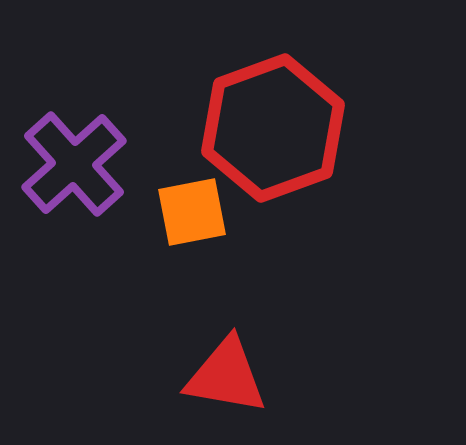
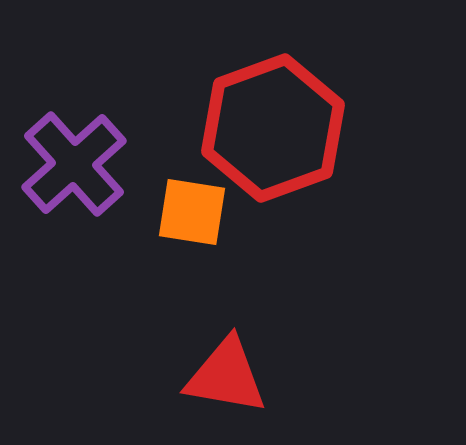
orange square: rotated 20 degrees clockwise
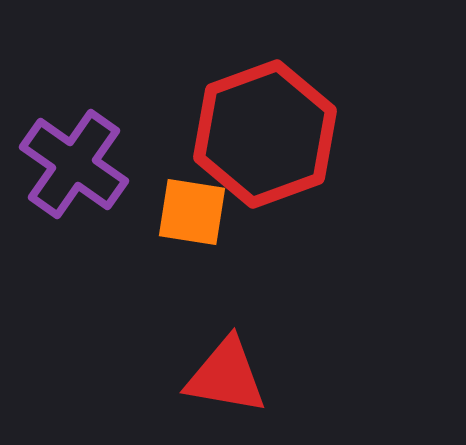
red hexagon: moved 8 px left, 6 px down
purple cross: rotated 13 degrees counterclockwise
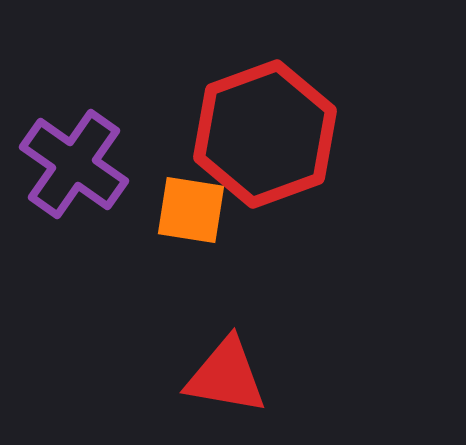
orange square: moved 1 px left, 2 px up
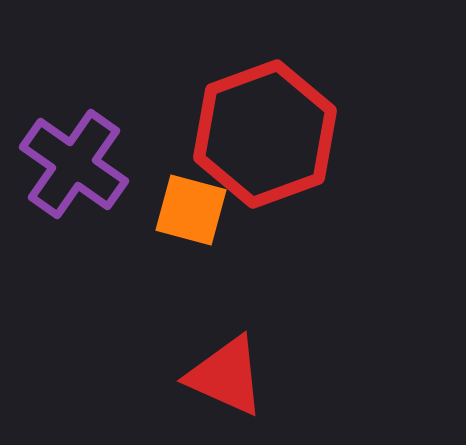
orange square: rotated 6 degrees clockwise
red triangle: rotated 14 degrees clockwise
